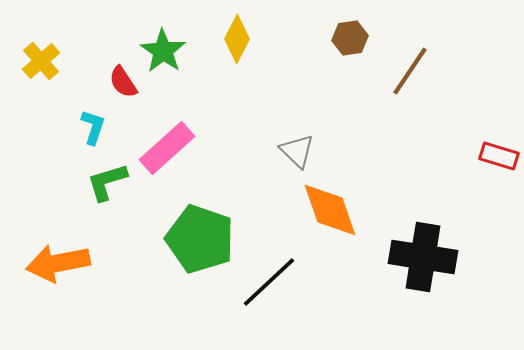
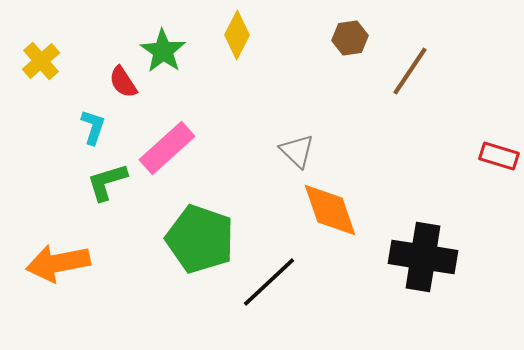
yellow diamond: moved 4 px up
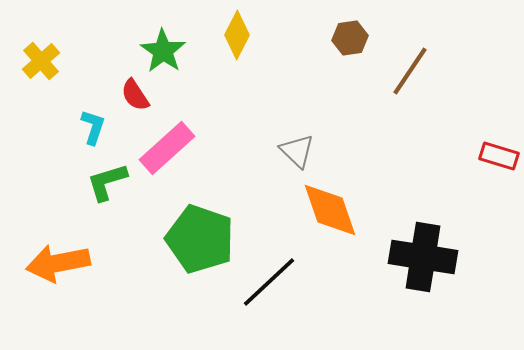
red semicircle: moved 12 px right, 13 px down
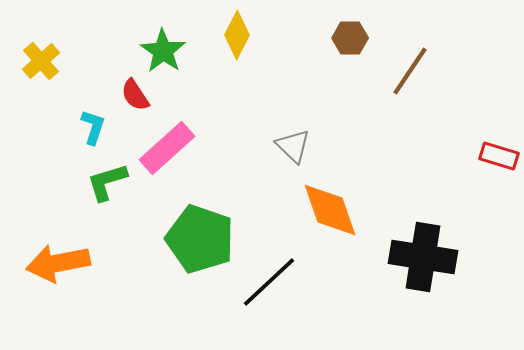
brown hexagon: rotated 8 degrees clockwise
gray triangle: moved 4 px left, 5 px up
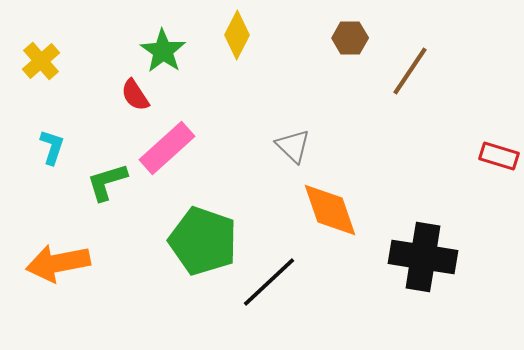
cyan L-shape: moved 41 px left, 20 px down
green pentagon: moved 3 px right, 2 px down
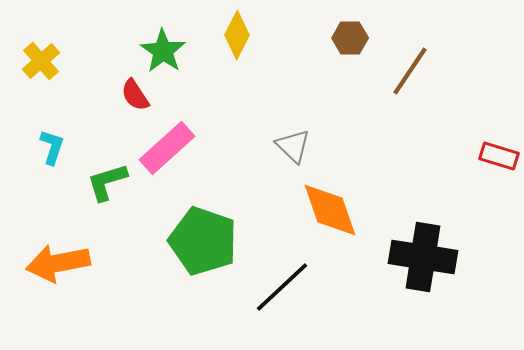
black line: moved 13 px right, 5 px down
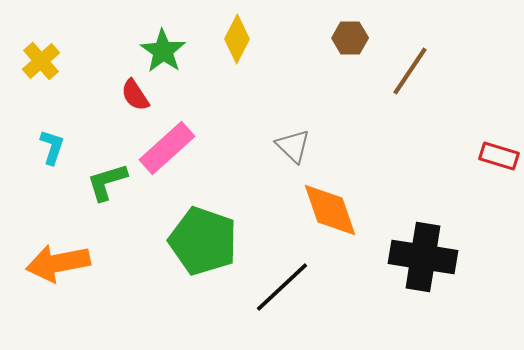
yellow diamond: moved 4 px down
